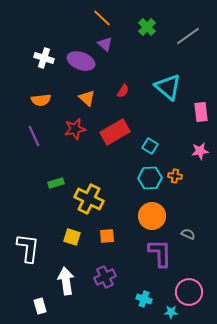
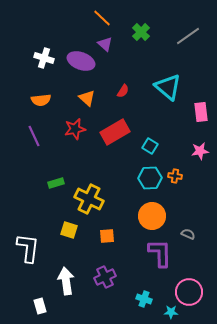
green cross: moved 6 px left, 5 px down
yellow square: moved 3 px left, 7 px up
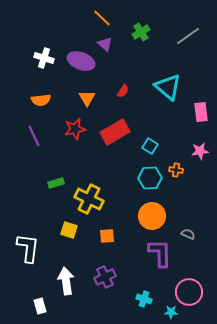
green cross: rotated 12 degrees clockwise
orange triangle: rotated 18 degrees clockwise
orange cross: moved 1 px right, 6 px up
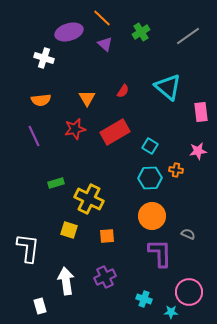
purple ellipse: moved 12 px left, 29 px up; rotated 36 degrees counterclockwise
pink star: moved 2 px left
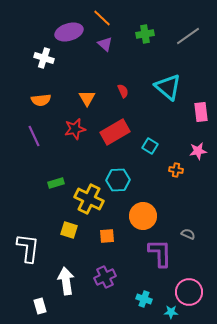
green cross: moved 4 px right, 2 px down; rotated 24 degrees clockwise
red semicircle: rotated 56 degrees counterclockwise
cyan hexagon: moved 32 px left, 2 px down
orange circle: moved 9 px left
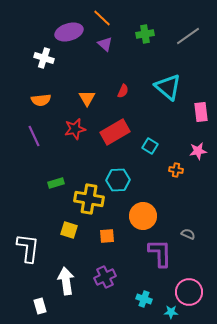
red semicircle: rotated 48 degrees clockwise
yellow cross: rotated 16 degrees counterclockwise
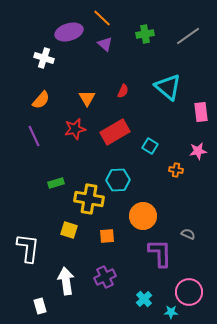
orange semicircle: rotated 42 degrees counterclockwise
cyan cross: rotated 28 degrees clockwise
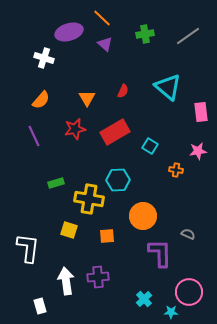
purple cross: moved 7 px left; rotated 20 degrees clockwise
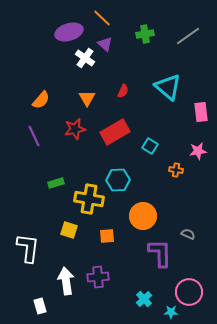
white cross: moved 41 px right; rotated 18 degrees clockwise
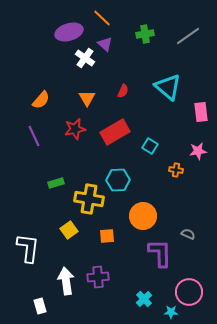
yellow square: rotated 36 degrees clockwise
